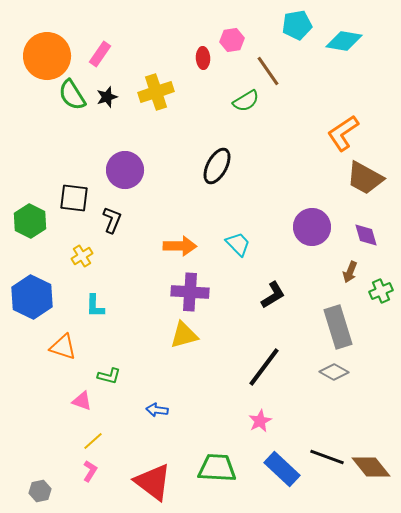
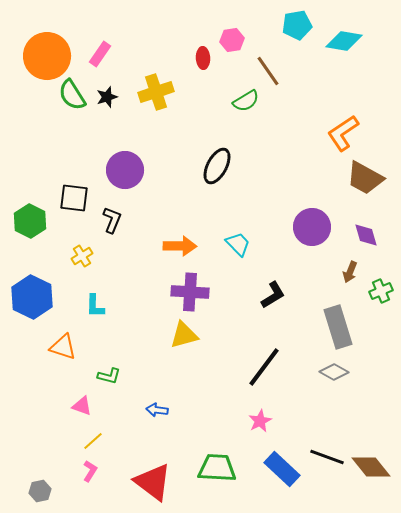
pink triangle at (82, 401): moved 5 px down
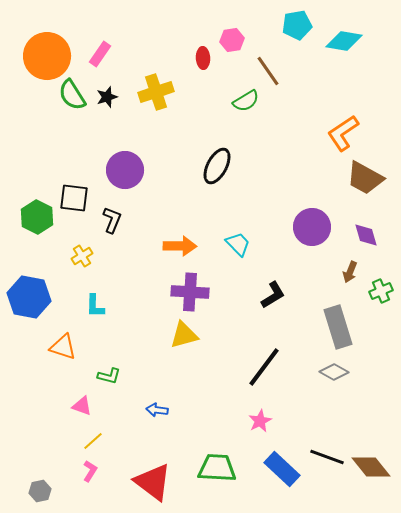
green hexagon at (30, 221): moved 7 px right, 4 px up
blue hexagon at (32, 297): moved 3 px left; rotated 15 degrees counterclockwise
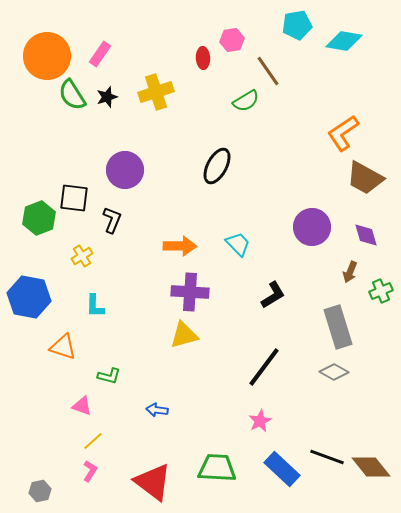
green hexagon at (37, 217): moved 2 px right, 1 px down; rotated 12 degrees clockwise
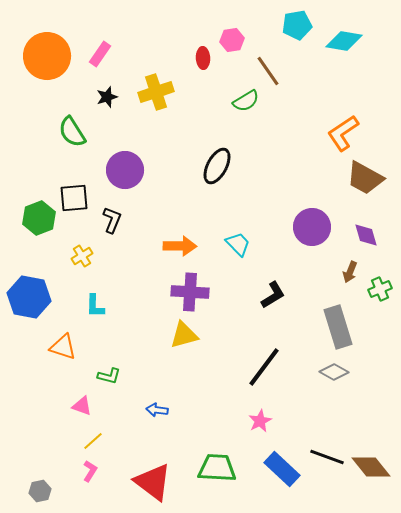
green semicircle at (72, 95): moved 37 px down
black square at (74, 198): rotated 12 degrees counterclockwise
green cross at (381, 291): moved 1 px left, 2 px up
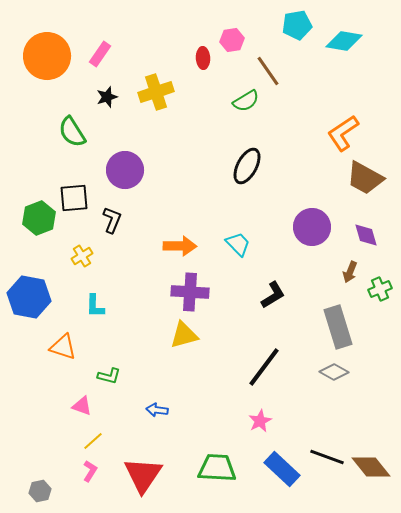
black ellipse at (217, 166): moved 30 px right
red triangle at (153, 482): moved 10 px left, 7 px up; rotated 27 degrees clockwise
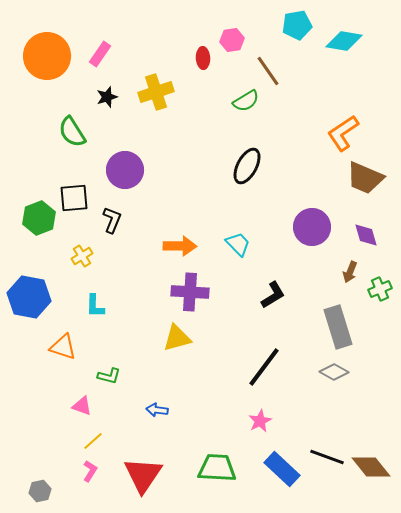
brown trapezoid at (365, 178): rotated 6 degrees counterclockwise
yellow triangle at (184, 335): moved 7 px left, 3 px down
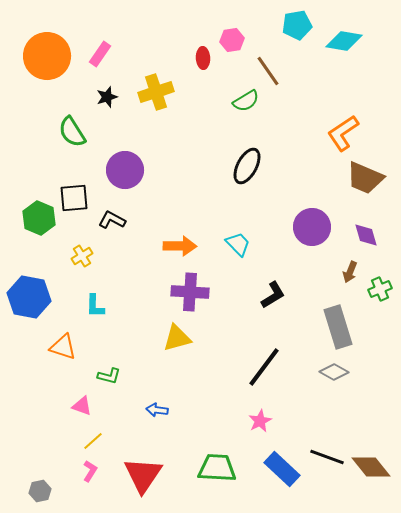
green hexagon at (39, 218): rotated 16 degrees counterclockwise
black L-shape at (112, 220): rotated 84 degrees counterclockwise
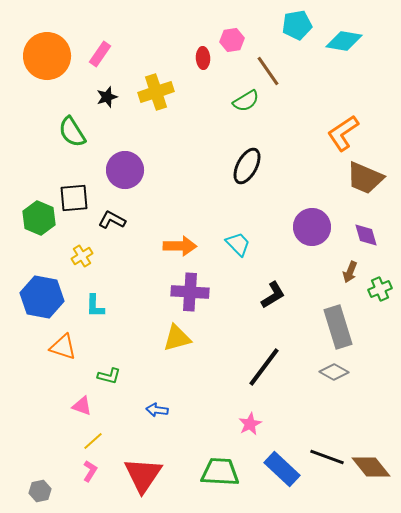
blue hexagon at (29, 297): moved 13 px right
pink star at (260, 421): moved 10 px left, 3 px down
green trapezoid at (217, 468): moved 3 px right, 4 px down
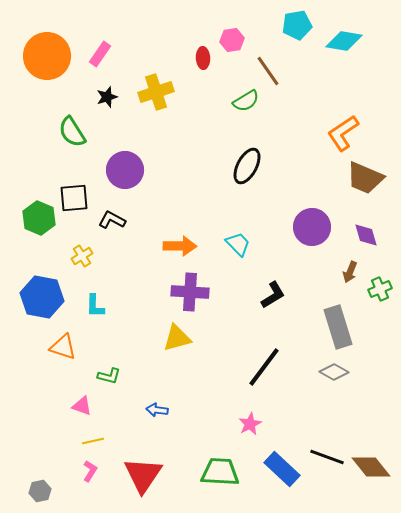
yellow line at (93, 441): rotated 30 degrees clockwise
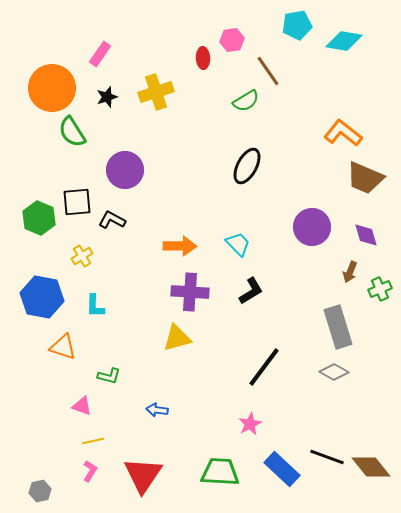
orange circle at (47, 56): moved 5 px right, 32 px down
orange L-shape at (343, 133): rotated 72 degrees clockwise
black square at (74, 198): moved 3 px right, 4 px down
black L-shape at (273, 295): moved 22 px left, 4 px up
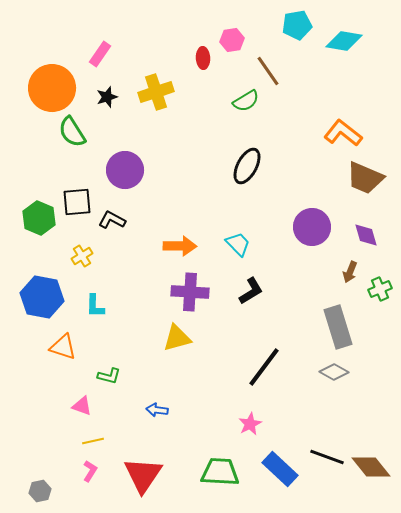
blue rectangle at (282, 469): moved 2 px left
